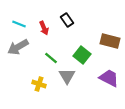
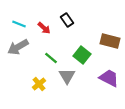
red arrow: rotated 24 degrees counterclockwise
yellow cross: rotated 32 degrees clockwise
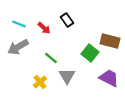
green square: moved 8 px right, 2 px up
yellow cross: moved 1 px right, 2 px up
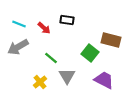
black rectangle: rotated 48 degrees counterclockwise
brown rectangle: moved 1 px right, 1 px up
purple trapezoid: moved 5 px left, 2 px down
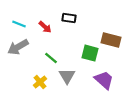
black rectangle: moved 2 px right, 2 px up
red arrow: moved 1 px right, 1 px up
green square: rotated 24 degrees counterclockwise
purple trapezoid: rotated 15 degrees clockwise
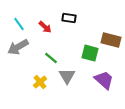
cyan line: rotated 32 degrees clockwise
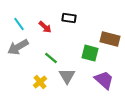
brown rectangle: moved 1 px left, 1 px up
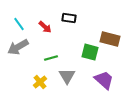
green square: moved 1 px up
green line: rotated 56 degrees counterclockwise
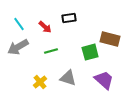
black rectangle: rotated 16 degrees counterclockwise
green square: rotated 30 degrees counterclockwise
green line: moved 7 px up
gray triangle: moved 1 px right, 2 px down; rotated 42 degrees counterclockwise
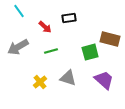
cyan line: moved 13 px up
